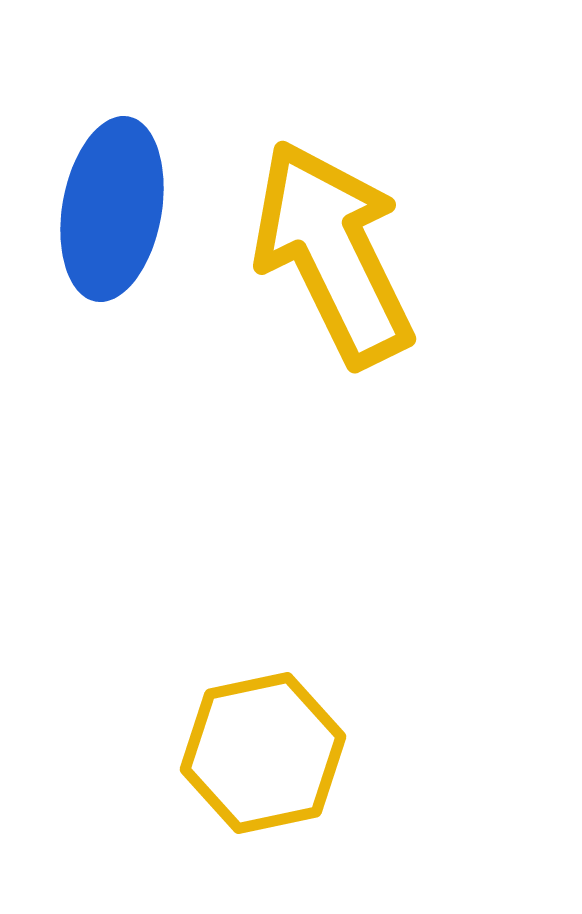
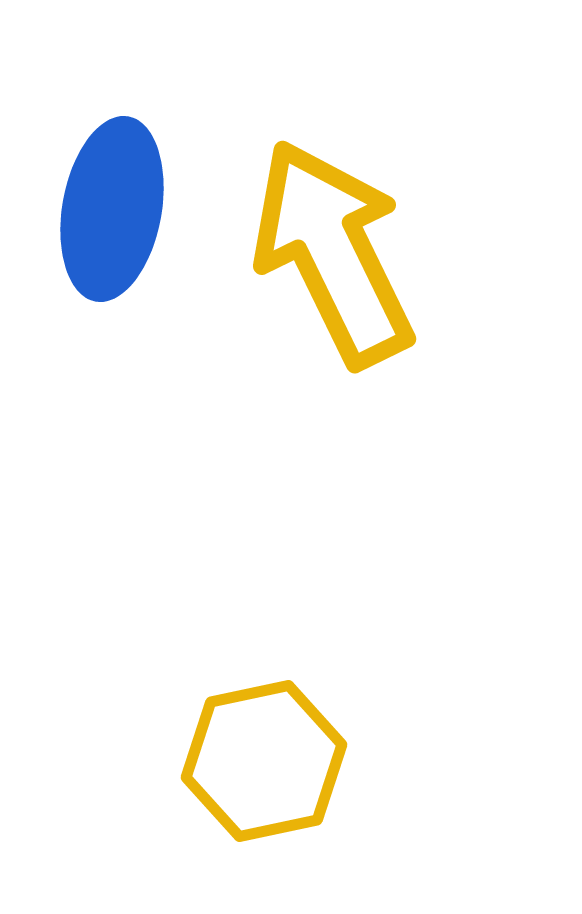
yellow hexagon: moved 1 px right, 8 px down
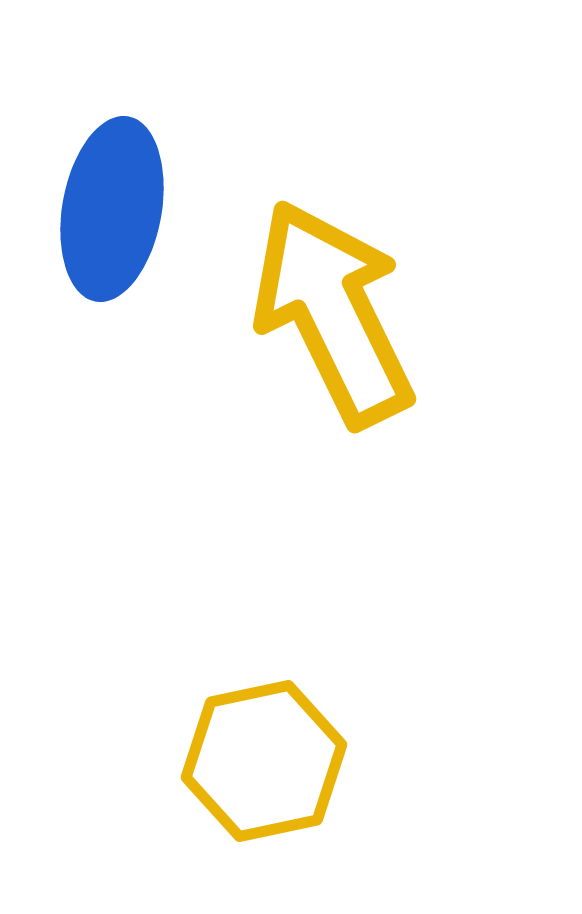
yellow arrow: moved 60 px down
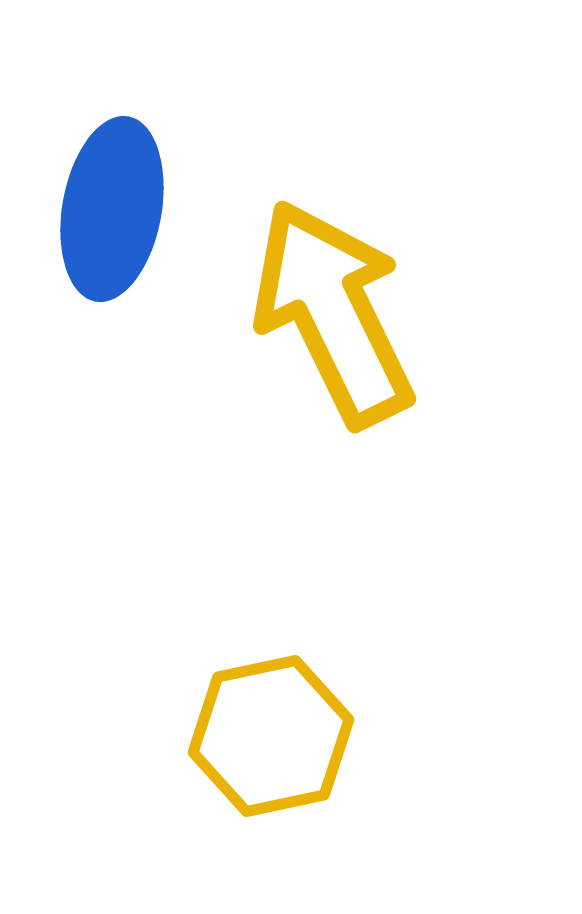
yellow hexagon: moved 7 px right, 25 px up
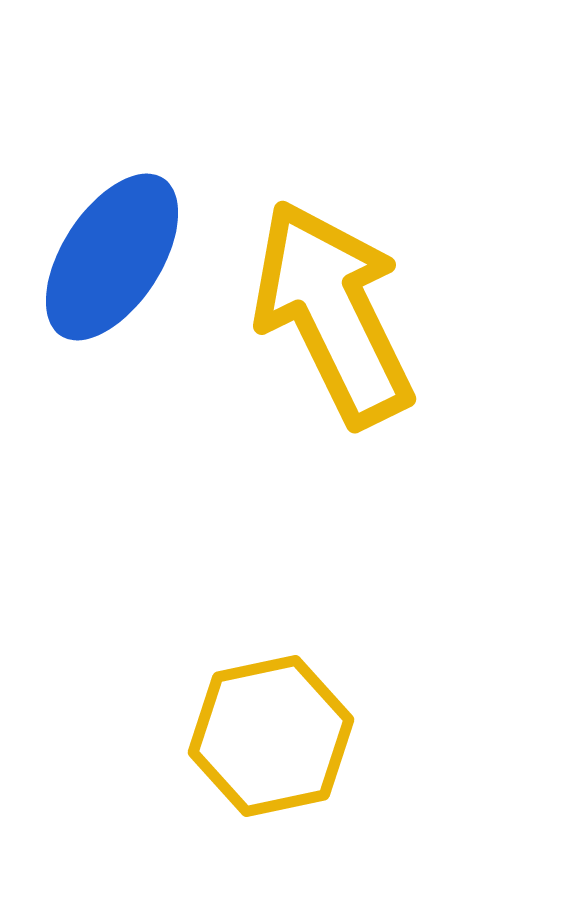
blue ellipse: moved 48 px down; rotated 23 degrees clockwise
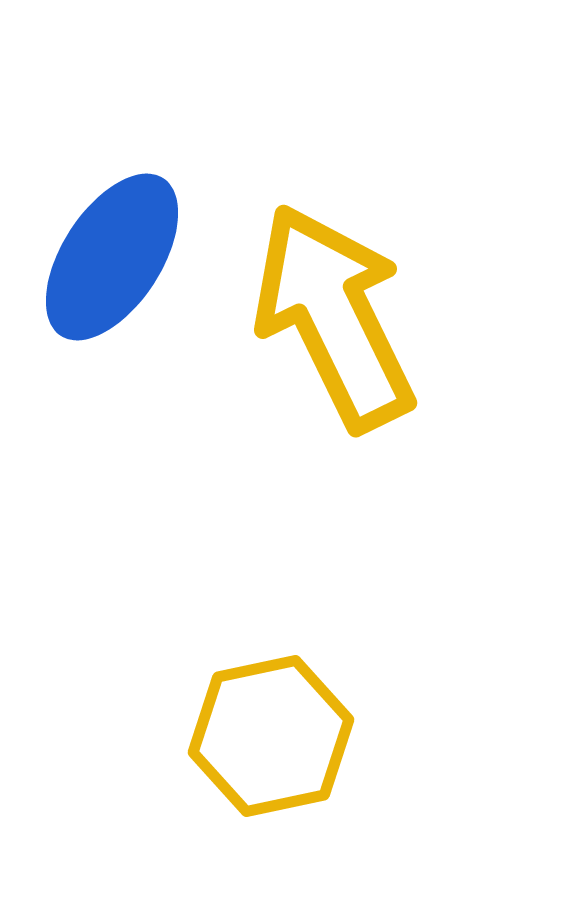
yellow arrow: moved 1 px right, 4 px down
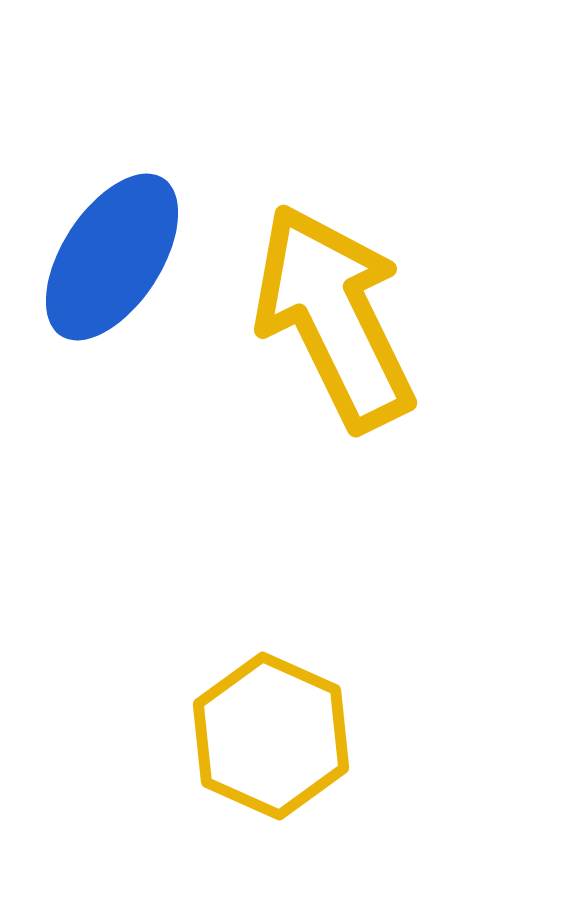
yellow hexagon: rotated 24 degrees counterclockwise
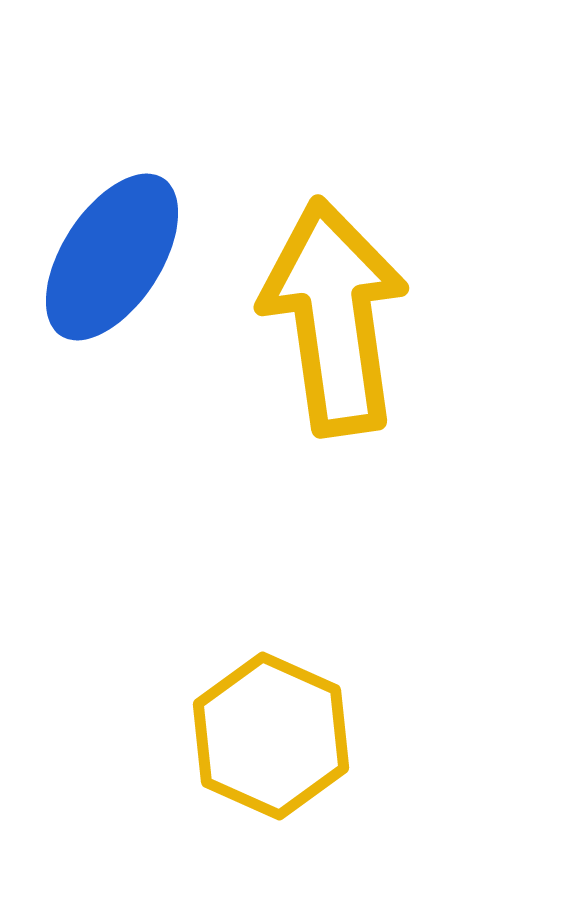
yellow arrow: rotated 18 degrees clockwise
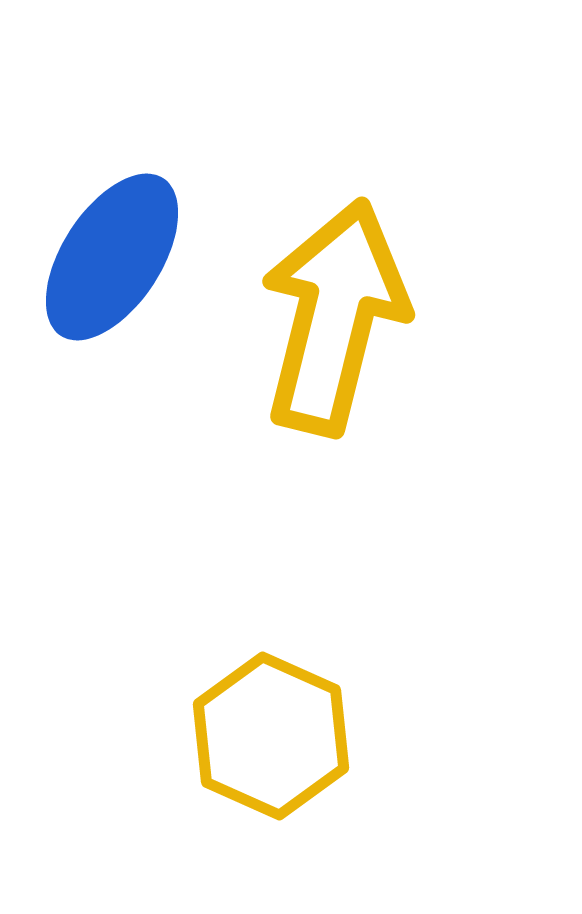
yellow arrow: rotated 22 degrees clockwise
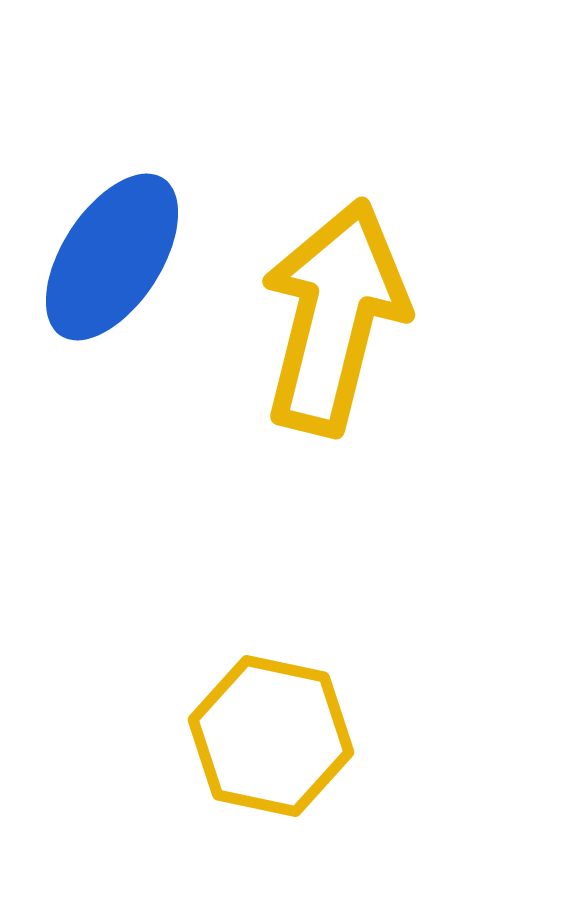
yellow hexagon: rotated 12 degrees counterclockwise
